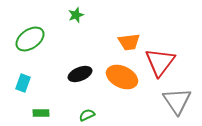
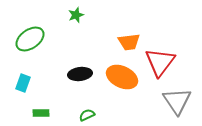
black ellipse: rotated 15 degrees clockwise
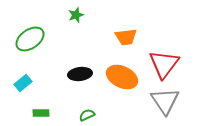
orange trapezoid: moved 3 px left, 5 px up
red triangle: moved 4 px right, 2 px down
cyan rectangle: rotated 30 degrees clockwise
gray triangle: moved 12 px left
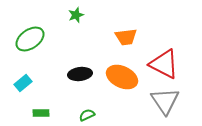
red triangle: rotated 40 degrees counterclockwise
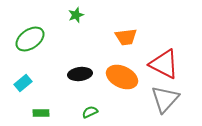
gray triangle: moved 2 px up; rotated 16 degrees clockwise
green semicircle: moved 3 px right, 3 px up
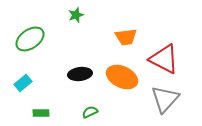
red triangle: moved 5 px up
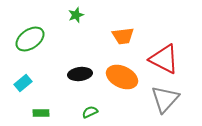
orange trapezoid: moved 3 px left, 1 px up
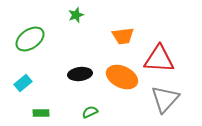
red triangle: moved 5 px left; rotated 24 degrees counterclockwise
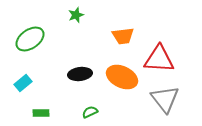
gray triangle: rotated 20 degrees counterclockwise
